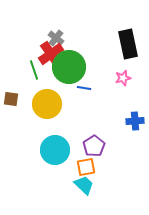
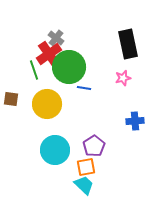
red cross: moved 2 px left
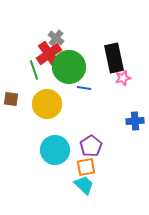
black rectangle: moved 14 px left, 14 px down
purple pentagon: moved 3 px left
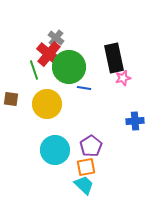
red cross: rotated 15 degrees counterclockwise
